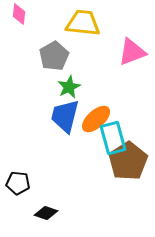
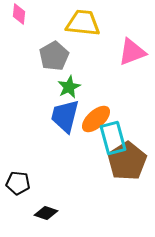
brown pentagon: moved 1 px left
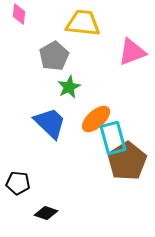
blue trapezoid: moved 15 px left, 7 px down; rotated 120 degrees clockwise
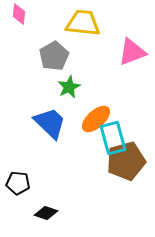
brown pentagon: moved 1 px left; rotated 18 degrees clockwise
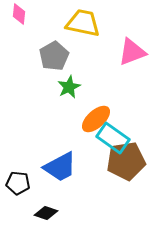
yellow trapezoid: rotated 6 degrees clockwise
blue trapezoid: moved 10 px right, 44 px down; rotated 108 degrees clockwise
cyan rectangle: rotated 40 degrees counterclockwise
brown pentagon: rotated 6 degrees clockwise
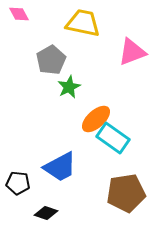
pink diamond: rotated 35 degrees counterclockwise
gray pentagon: moved 3 px left, 4 px down
brown pentagon: moved 32 px down
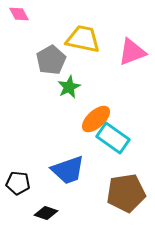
yellow trapezoid: moved 16 px down
blue trapezoid: moved 8 px right, 3 px down; rotated 9 degrees clockwise
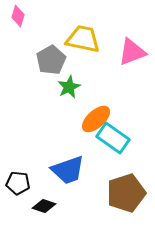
pink diamond: moved 1 px left, 2 px down; rotated 45 degrees clockwise
brown pentagon: rotated 9 degrees counterclockwise
black diamond: moved 2 px left, 7 px up
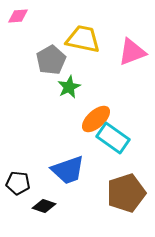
pink diamond: rotated 70 degrees clockwise
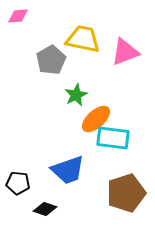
pink triangle: moved 7 px left
green star: moved 7 px right, 8 px down
cyan rectangle: rotated 28 degrees counterclockwise
black diamond: moved 1 px right, 3 px down
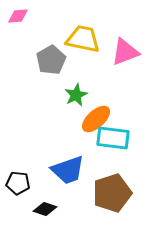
brown pentagon: moved 14 px left
